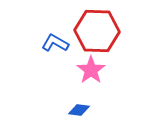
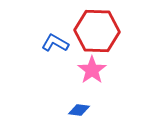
pink star: moved 1 px right
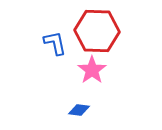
blue L-shape: rotated 48 degrees clockwise
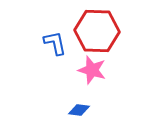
pink star: rotated 20 degrees counterclockwise
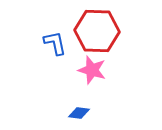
blue diamond: moved 3 px down
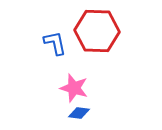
pink star: moved 18 px left, 18 px down
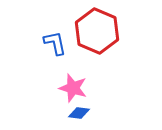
red hexagon: rotated 21 degrees clockwise
pink star: moved 1 px left
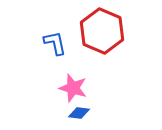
red hexagon: moved 5 px right
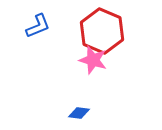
blue L-shape: moved 17 px left, 17 px up; rotated 80 degrees clockwise
pink star: moved 20 px right, 28 px up
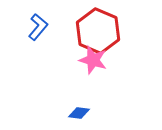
blue L-shape: moved 1 px down; rotated 28 degrees counterclockwise
red hexagon: moved 4 px left
